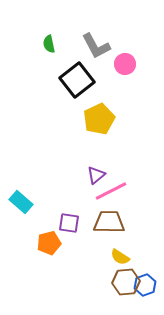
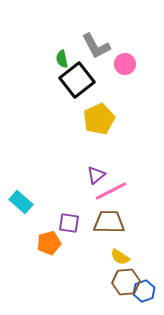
green semicircle: moved 13 px right, 15 px down
blue hexagon: moved 1 px left, 6 px down
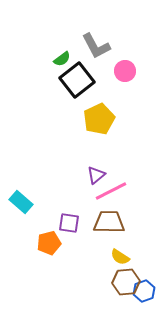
green semicircle: rotated 114 degrees counterclockwise
pink circle: moved 7 px down
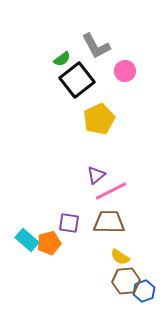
cyan rectangle: moved 6 px right, 38 px down
brown hexagon: moved 1 px up
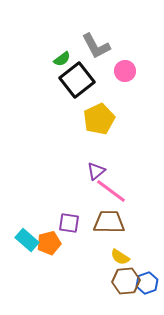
purple triangle: moved 4 px up
pink line: rotated 64 degrees clockwise
blue hexagon: moved 3 px right, 8 px up
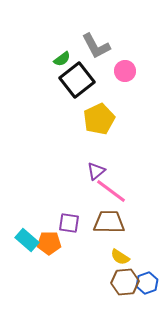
orange pentagon: rotated 15 degrees clockwise
brown hexagon: moved 1 px left, 1 px down
